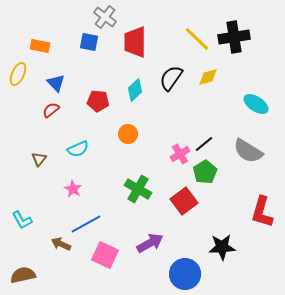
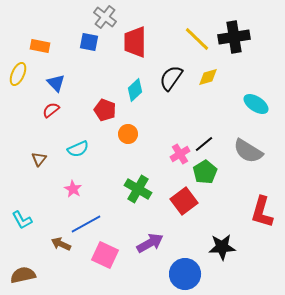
red pentagon: moved 7 px right, 9 px down; rotated 15 degrees clockwise
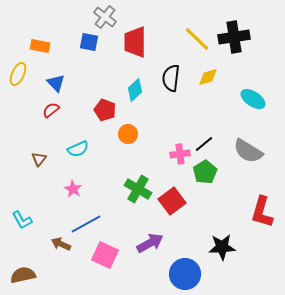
black semicircle: rotated 28 degrees counterclockwise
cyan ellipse: moved 3 px left, 5 px up
pink cross: rotated 24 degrees clockwise
red square: moved 12 px left
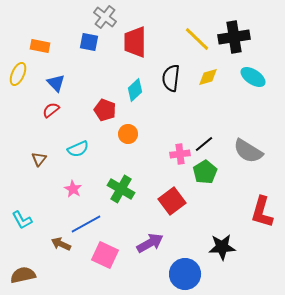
cyan ellipse: moved 22 px up
green cross: moved 17 px left
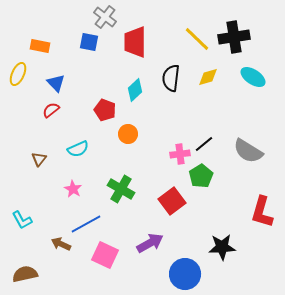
green pentagon: moved 4 px left, 4 px down
brown semicircle: moved 2 px right, 1 px up
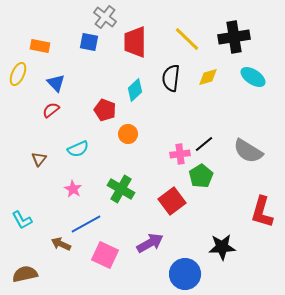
yellow line: moved 10 px left
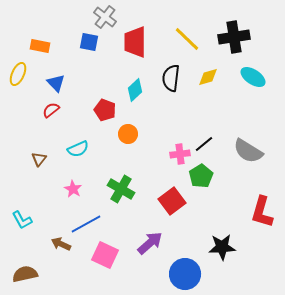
purple arrow: rotated 12 degrees counterclockwise
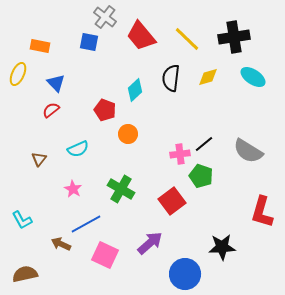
red trapezoid: moved 6 px right, 6 px up; rotated 40 degrees counterclockwise
green pentagon: rotated 20 degrees counterclockwise
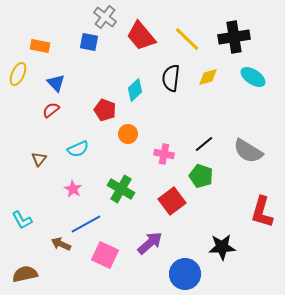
pink cross: moved 16 px left; rotated 18 degrees clockwise
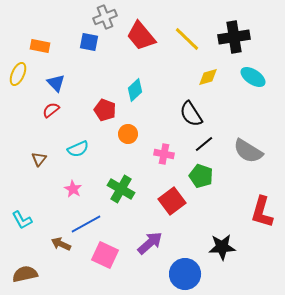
gray cross: rotated 30 degrees clockwise
black semicircle: moved 20 px right, 36 px down; rotated 40 degrees counterclockwise
